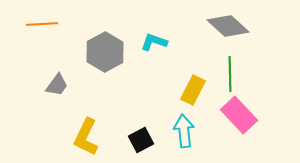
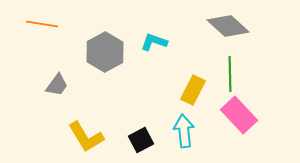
orange line: rotated 12 degrees clockwise
yellow L-shape: rotated 57 degrees counterclockwise
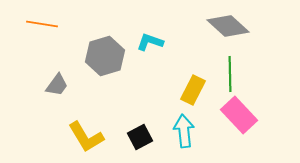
cyan L-shape: moved 4 px left
gray hexagon: moved 4 px down; rotated 12 degrees clockwise
black square: moved 1 px left, 3 px up
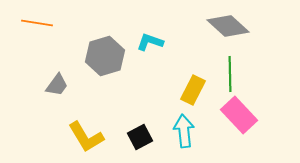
orange line: moved 5 px left, 1 px up
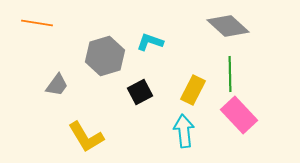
black square: moved 45 px up
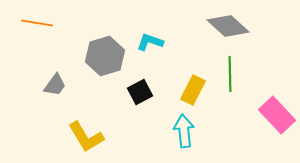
gray trapezoid: moved 2 px left
pink rectangle: moved 38 px right
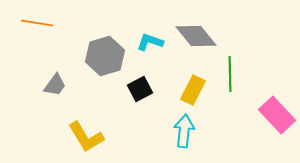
gray diamond: moved 32 px left, 10 px down; rotated 9 degrees clockwise
black square: moved 3 px up
cyan arrow: rotated 12 degrees clockwise
